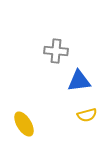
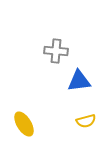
yellow semicircle: moved 1 px left, 6 px down
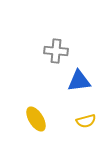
yellow ellipse: moved 12 px right, 5 px up
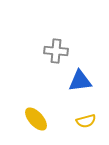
blue triangle: moved 1 px right
yellow ellipse: rotated 10 degrees counterclockwise
